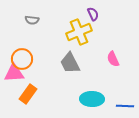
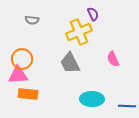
pink triangle: moved 4 px right, 2 px down
orange rectangle: rotated 60 degrees clockwise
blue line: moved 2 px right
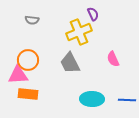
orange circle: moved 6 px right, 1 px down
blue line: moved 6 px up
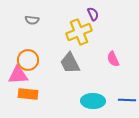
cyan ellipse: moved 1 px right, 2 px down
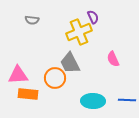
purple semicircle: moved 3 px down
orange circle: moved 27 px right, 18 px down
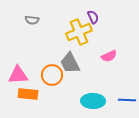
pink semicircle: moved 4 px left, 3 px up; rotated 91 degrees counterclockwise
orange circle: moved 3 px left, 3 px up
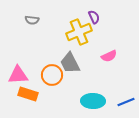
purple semicircle: moved 1 px right
orange rectangle: rotated 12 degrees clockwise
blue line: moved 1 px left, 2 px down; rotated 24 degrees counterclockwise
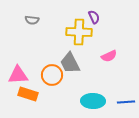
yellow cross: rotated 25 degrees clockwise
blue line: rotated 18 degrees clockwise
